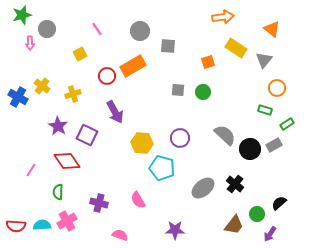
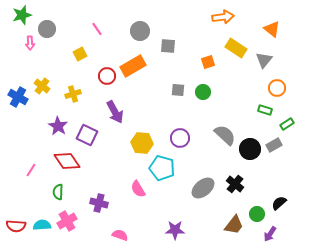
pink semicircle at (138, 200): moved 11 px up
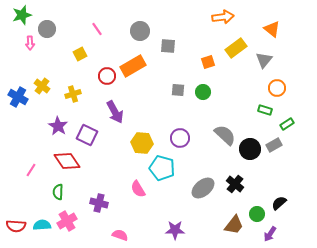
yellow rectangle at (236, 48): rotated 70 degrees counterclockwise
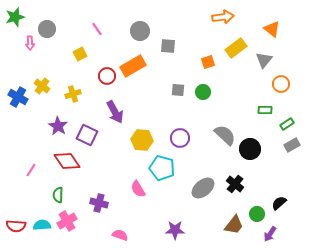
green star at (22, 15): moved 7 px left, 2 px down
orange circle at (277, 88): moved 4 px right, 4 px up
green rectangle at (265, 110): rotated 16 degrees counterclockwise
yellow hexagon at (142, 143): moved 3 px up
gray rectangle at (274, 145): moved 18 px right
green semicircle at (58, 192): moved 3 px down
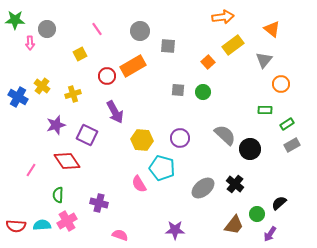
green star at (15, 17): moved 3 px down; rotated 18 degrees clockwise
yellow rectangle at (236, 48): moved 3 px left, 3 px up
orange square at (208, 62): rotated 24 degrees counterclockwise
purple star at (58, 126): moved 2 px left, 1 px up; rotated 24 degrees clockwise
pink semicircle at (138, 189): moved 1 px right, 5 px up
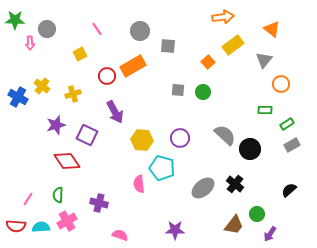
pink line at (31, 170): moved 3 px left, 29 px down
pink semicircle at (139, 184): rotated 24 degrees clockwise
black semicircle at (279, 203): moved 10 px right, 13 px up
cyan semicircle at (42, 225): moved 1 px left, 2 px down
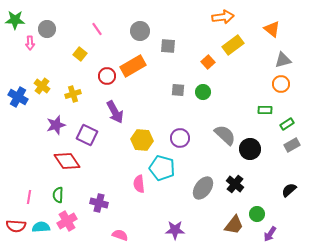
yellow square at (80, 54): rotated 24 degrees counterclockwise
gray triangle at (264, 60): moved 19 px right; rotated 36 degrees clockwise
gray ellipse at (203, 188): rotated 15 degrees counterclockwise
pink line at (28, 199): moved 1 px right, 2 px up; rotated 24 degrees counterclockwise
